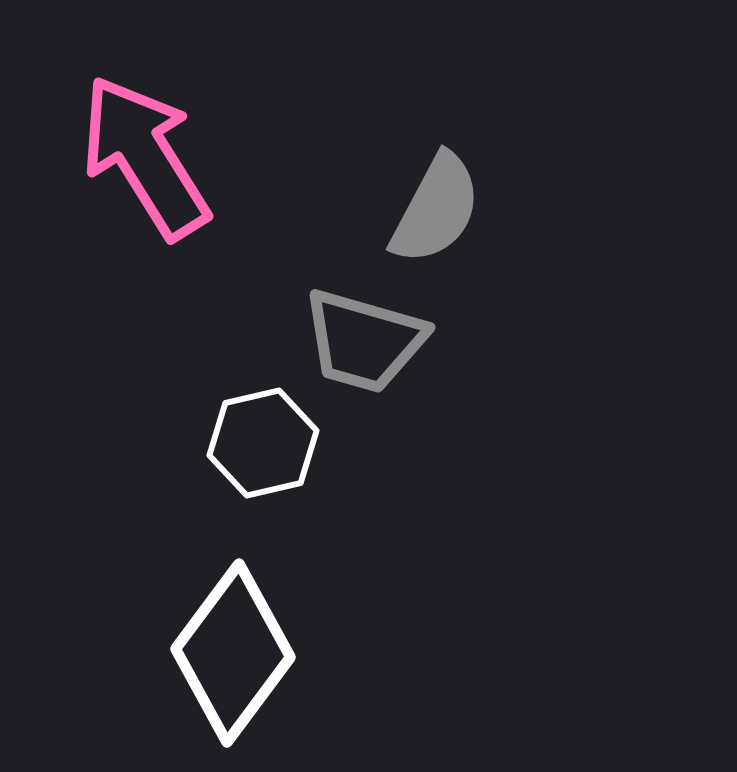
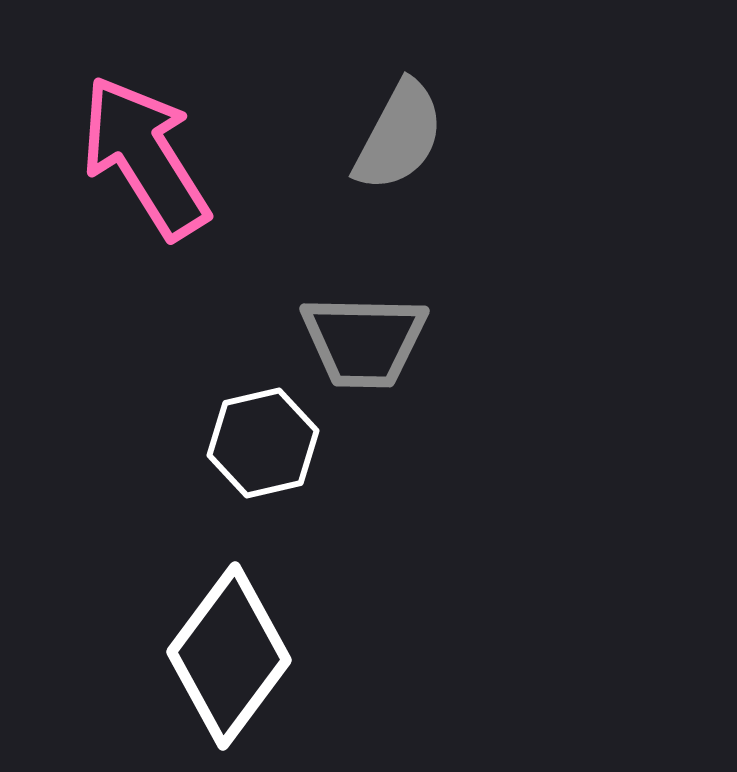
gray semicircle: moved 37 px left, 73 px up
gray trapezoid: rotated 15 degrees counterclockwise
white diamond: moved 4 px left, 3 px down
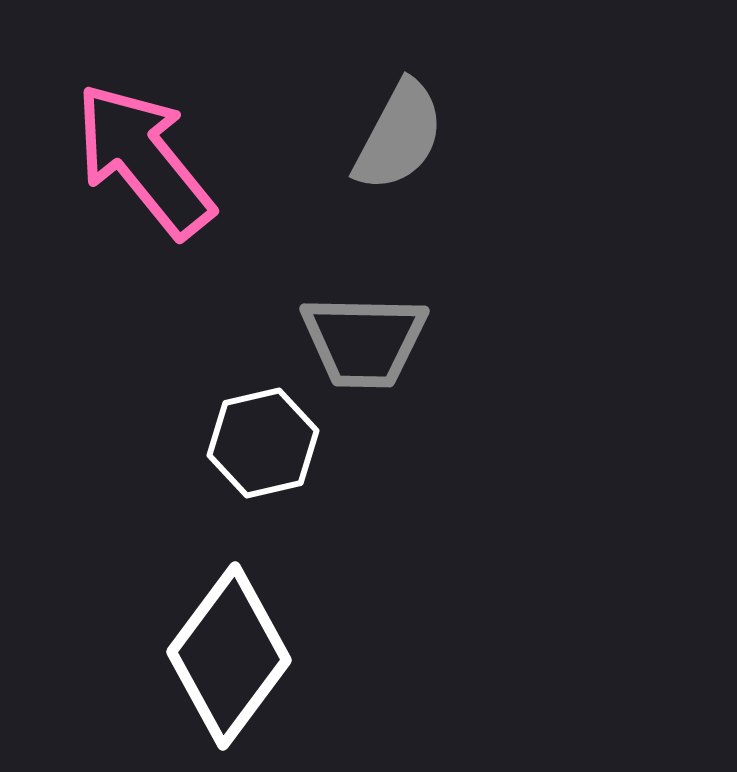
pink arrow: moved 1 px left, 3 px down; rotated 7 degrees counterclockwise
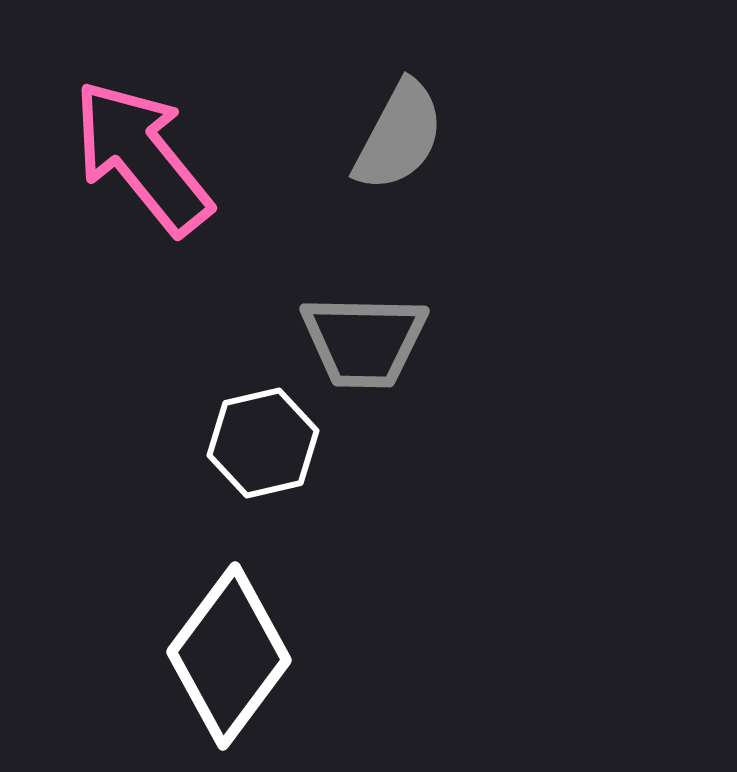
pink arrow: moved 2 px left, 3 px up
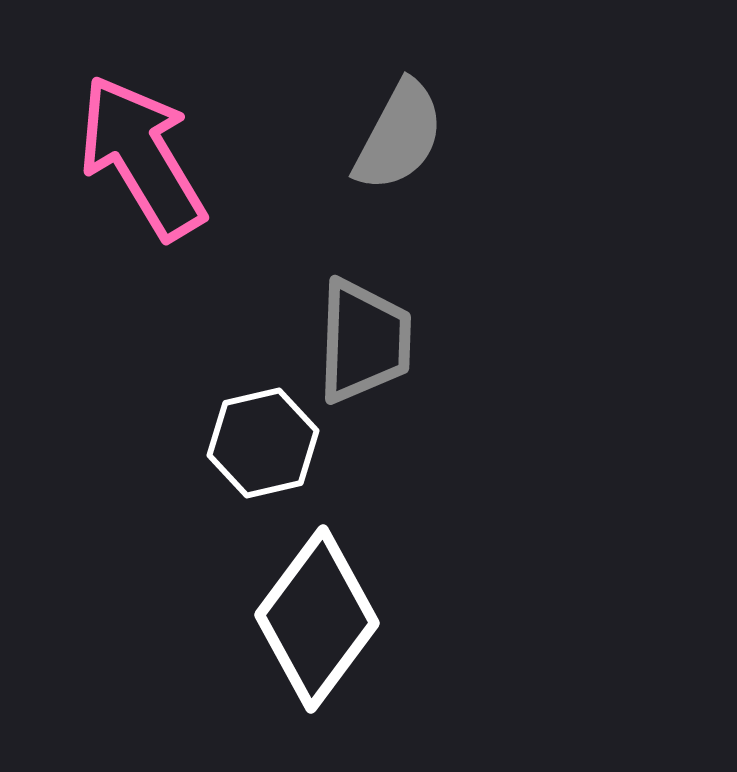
pink arrow: rotated 8 degrees clockwise
gray trapezoid: rotated 89 degrees counterclockwise
white diamond: moved 88 px right, 37 px up
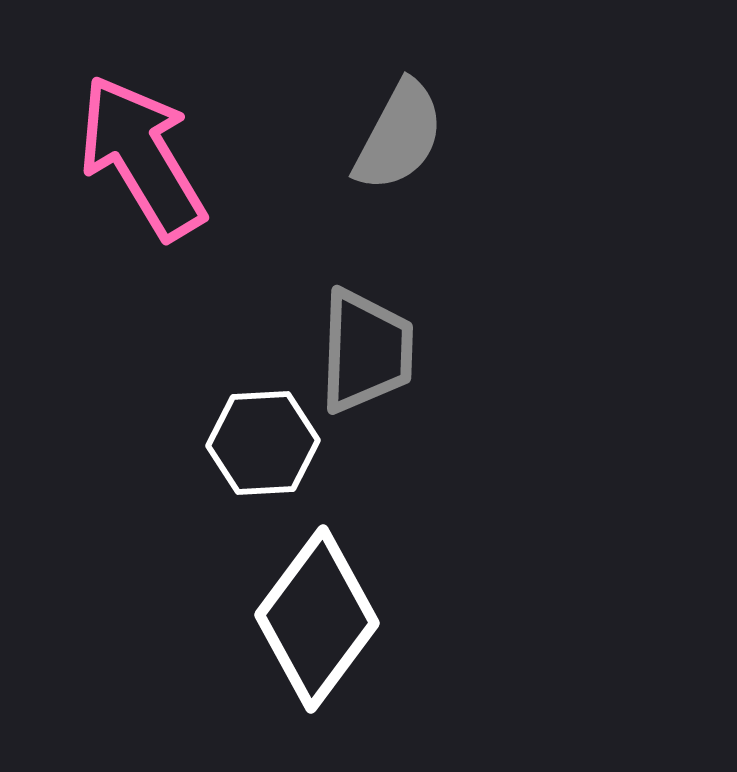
gray trapezoid: moved 2 px right, 10 px down
white hexagon: rotated 10 degrees clockwise
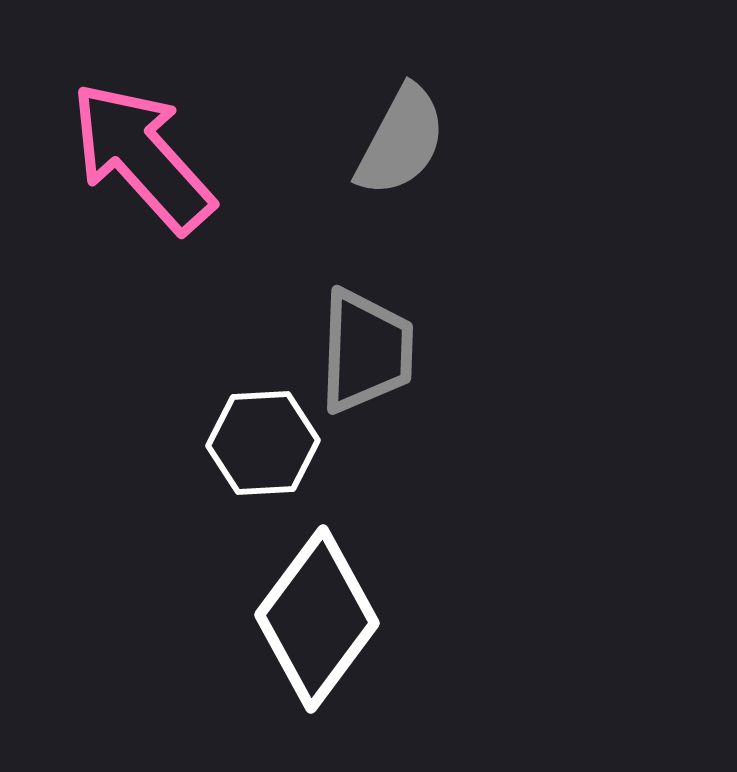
gray semicircle: moved 2 px right, 5 px down
pink arrow: rotated 11 degrees counterclockwise
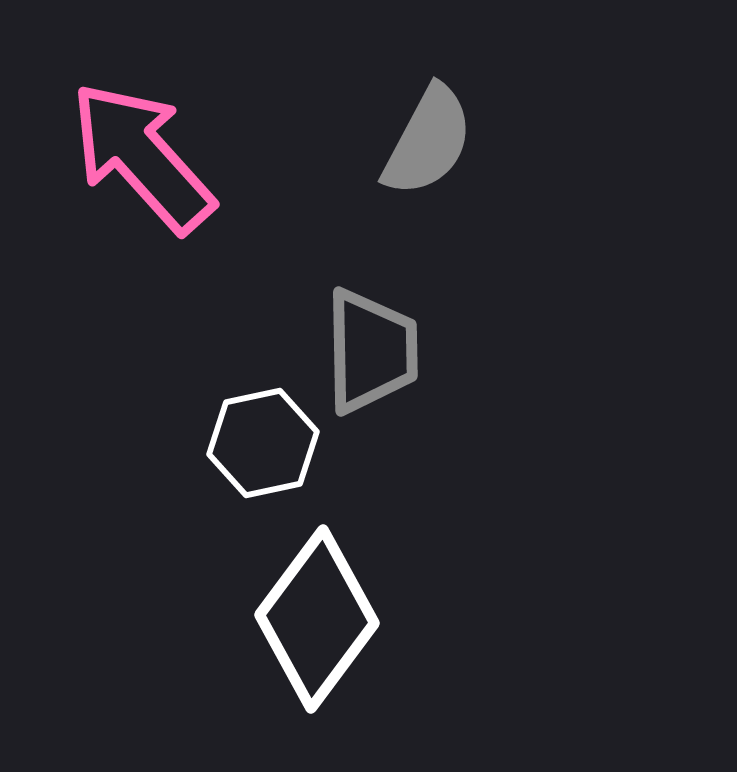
gray semicircle: moved 27 px right
gray trapezoid: moved 5 px right; rotated 3 degrees counterclockwise
white hexagon: rotated 9 degrees counterclockwise
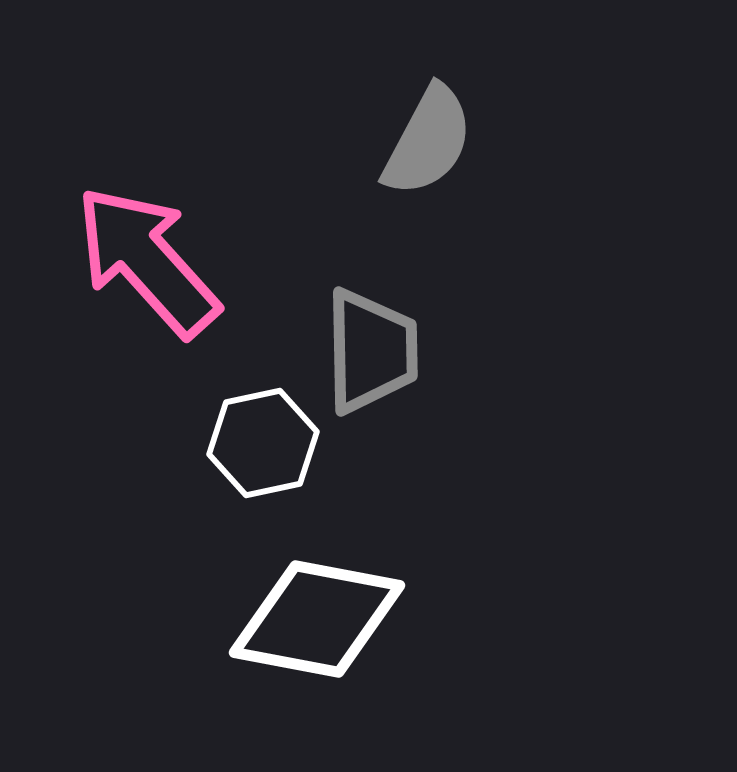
pink arrow: moved 5 px right, 104 px down
white diamond: rotated 64 degrees clockwise
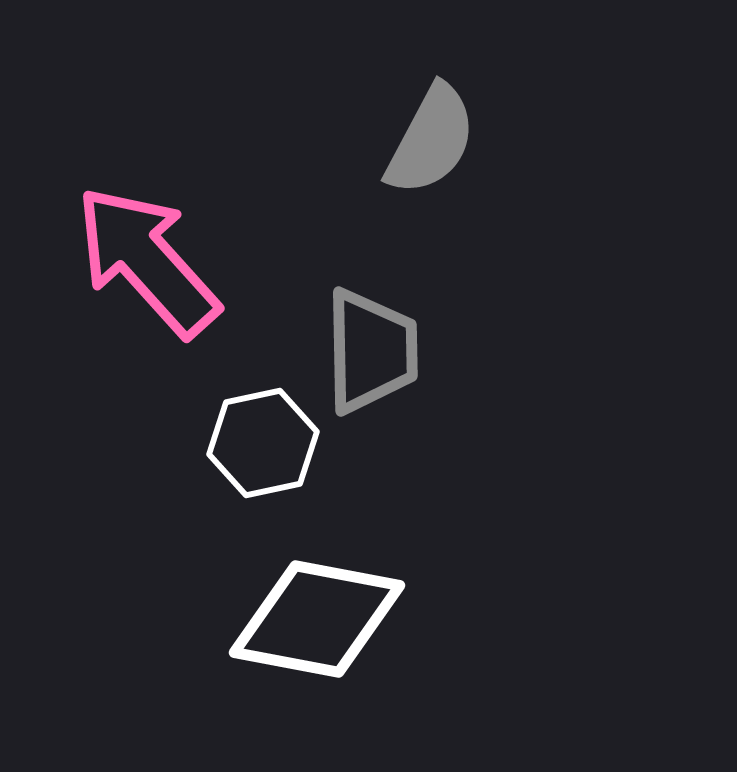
gray semicircle: moved 3 px right, 1 px up
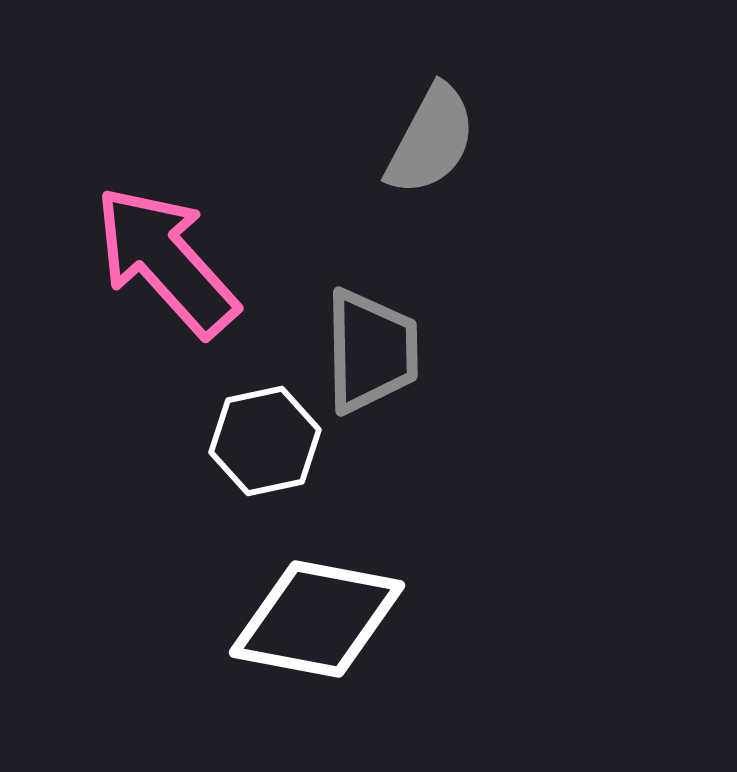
pink arrow: moved 19 px right
white hexagon: moved 2 px right, 2 px up
